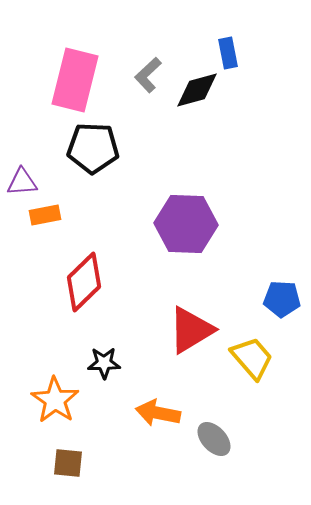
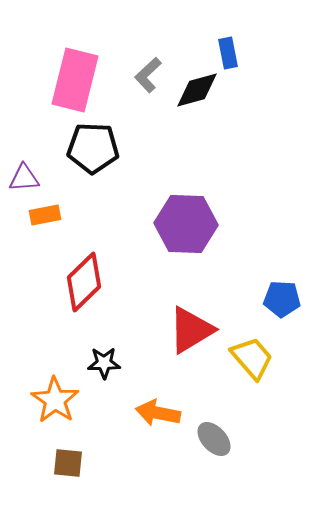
purple triangle: moved 2 px right, 4 px up
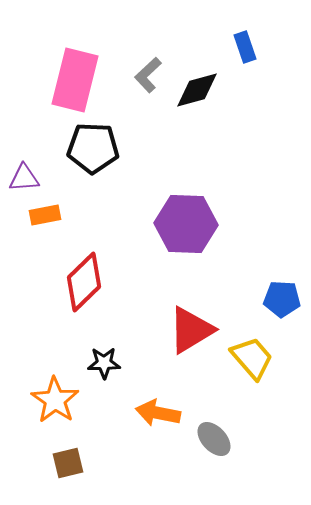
blue rectangle: moved 17 px right, 6 px up; rotated 8 degrees counterclockwise
brown square: rotated 20 degrees counterclockwise
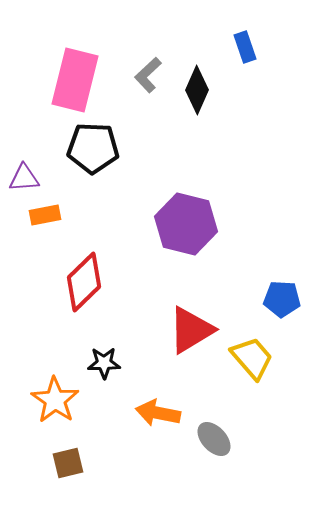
black diamond: rotated 51 degrees counterclockwise
purple hexagon: rotated 12 degrees clockwise
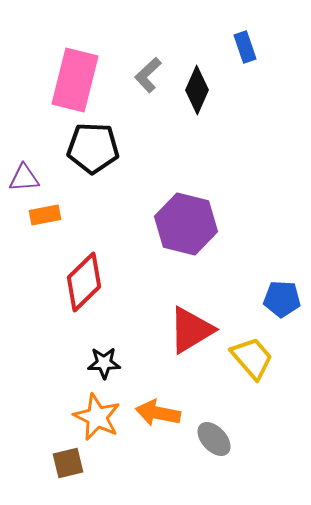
orange star: moved 42 px right, 17 px down; rotated 9 degrees counterclockwise
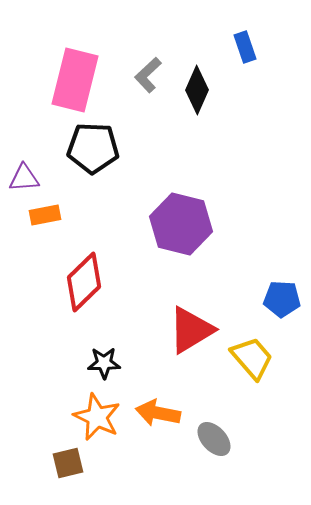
purple hexagon: moved 5 px left
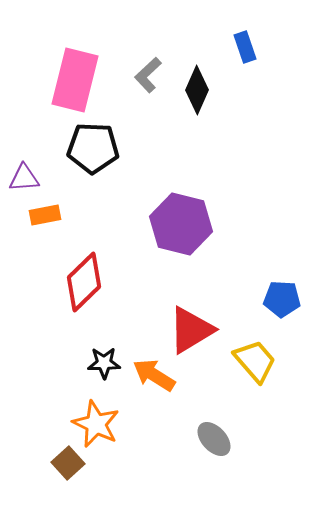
yellow trapezoid: moved 3 px right, 3 px down
orange arrow: moved 4 px left, 38 px up; rotated 21 degrees clockwise
orange star: moved 1 px left, 7 px down
brown square: rotated 28 degrees counterclockwise
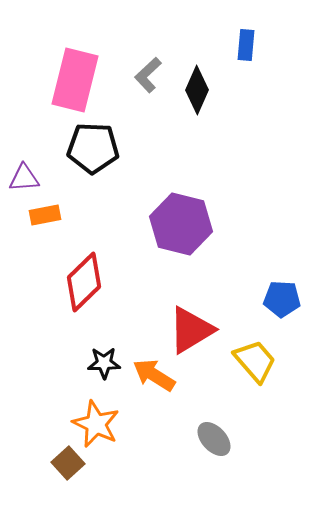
blue rectangle: moved 1 px right, 2 px up; rotated 24 degrees clockwise
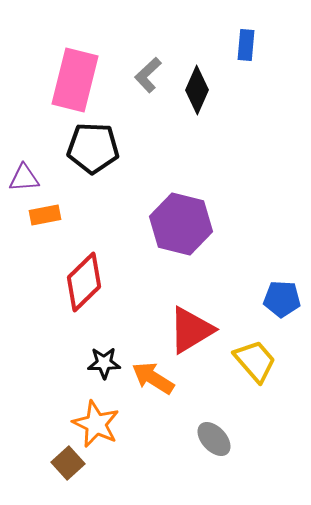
orange arrow: moved 1 px left, 3 px down
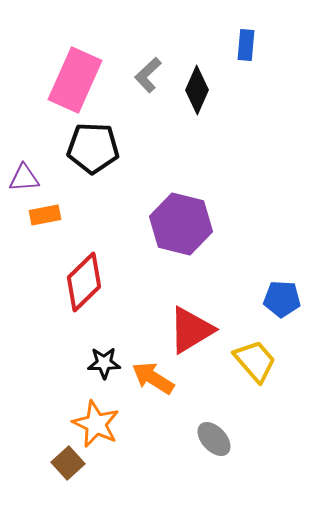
pink rectangle: rotated 10 degrees clockwise
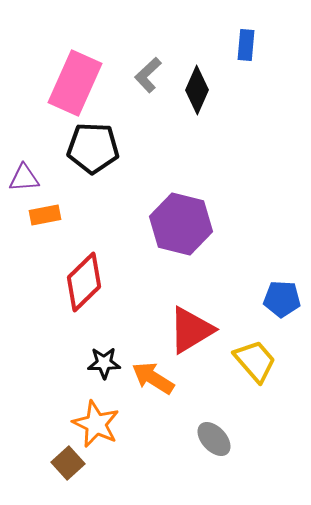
pink rectangle: moved 3 px down
